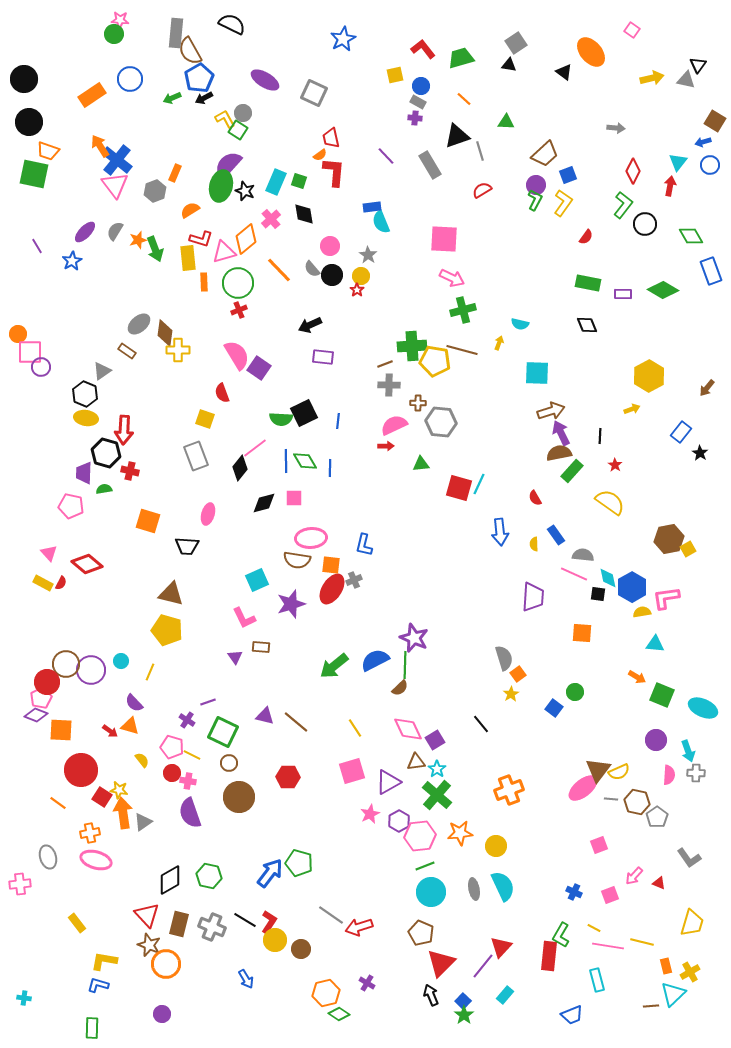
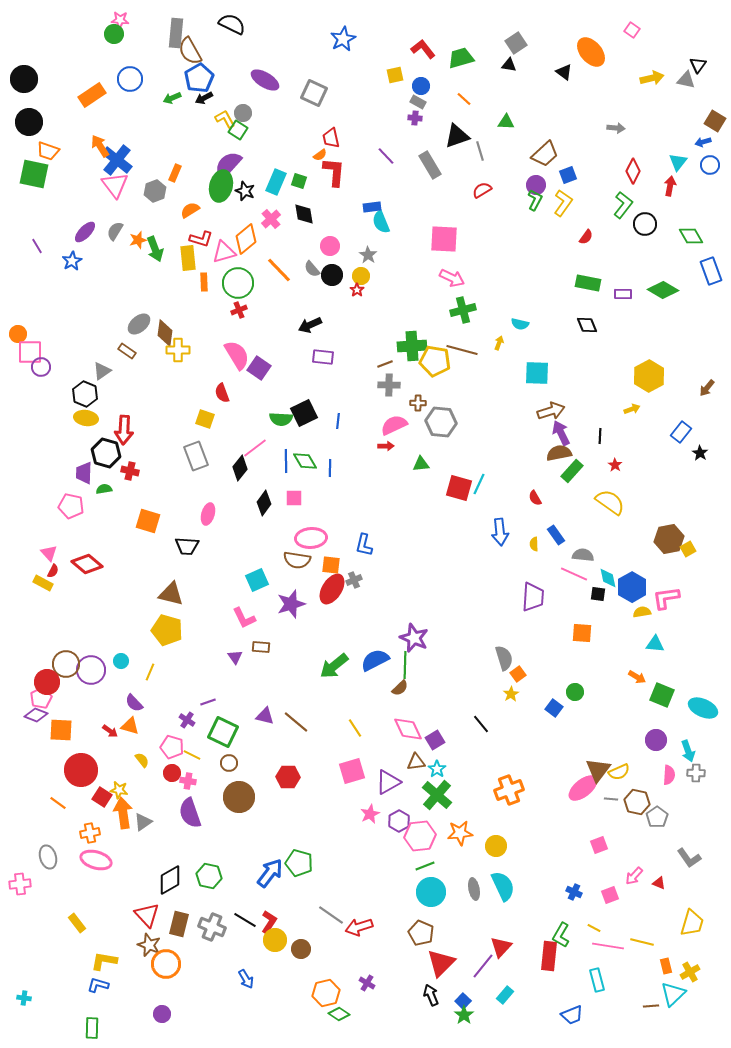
black diamond at (264, 503): rotated 40 degrees counterclockwise
red semicircle at (61, 583): moved 8 px left, 12 px up
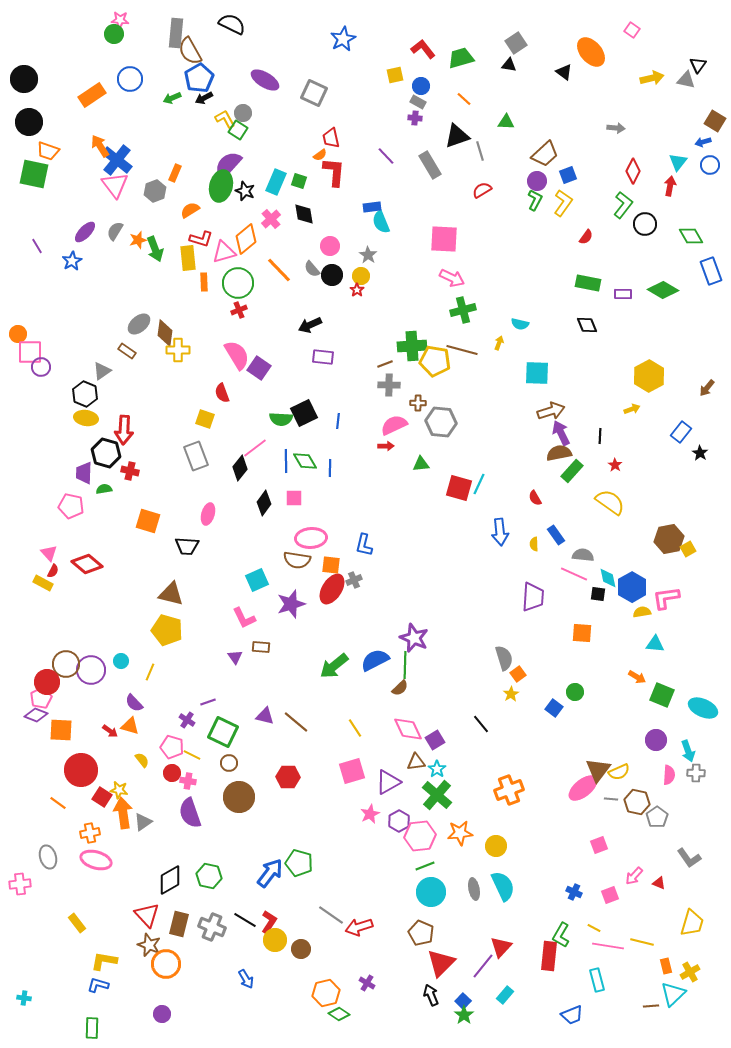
purple circle at (536, 185): moved 1 px right, 4 px up
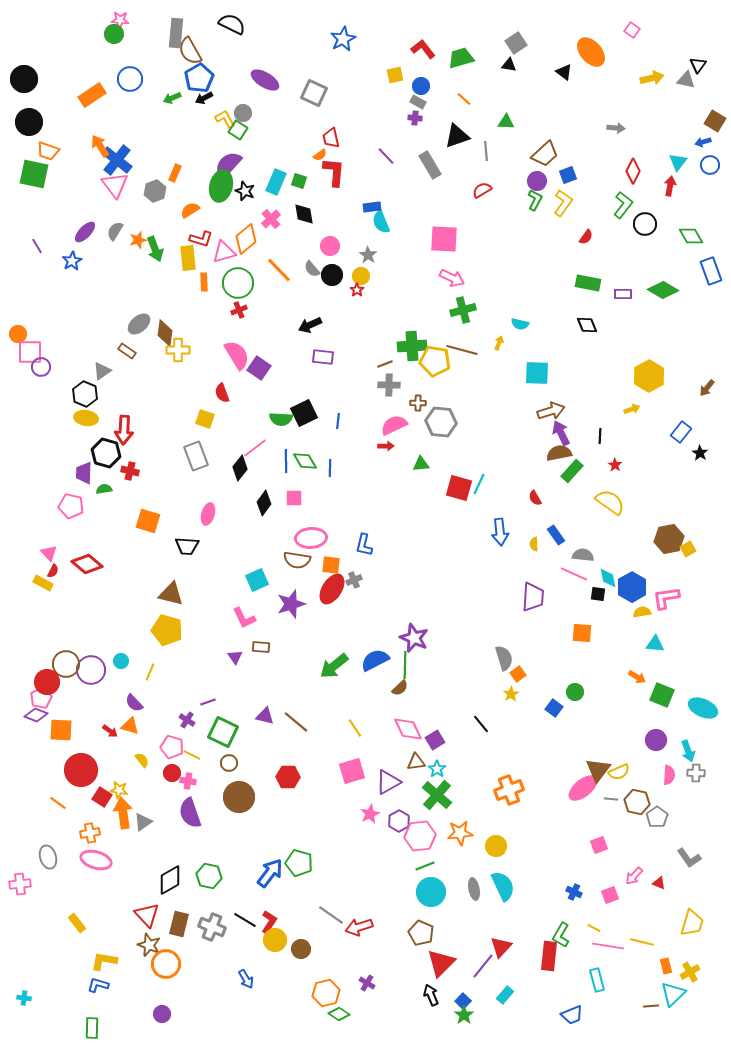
gray line at (480, 151): moved 6 px right; rotated 12 degrees clockwise
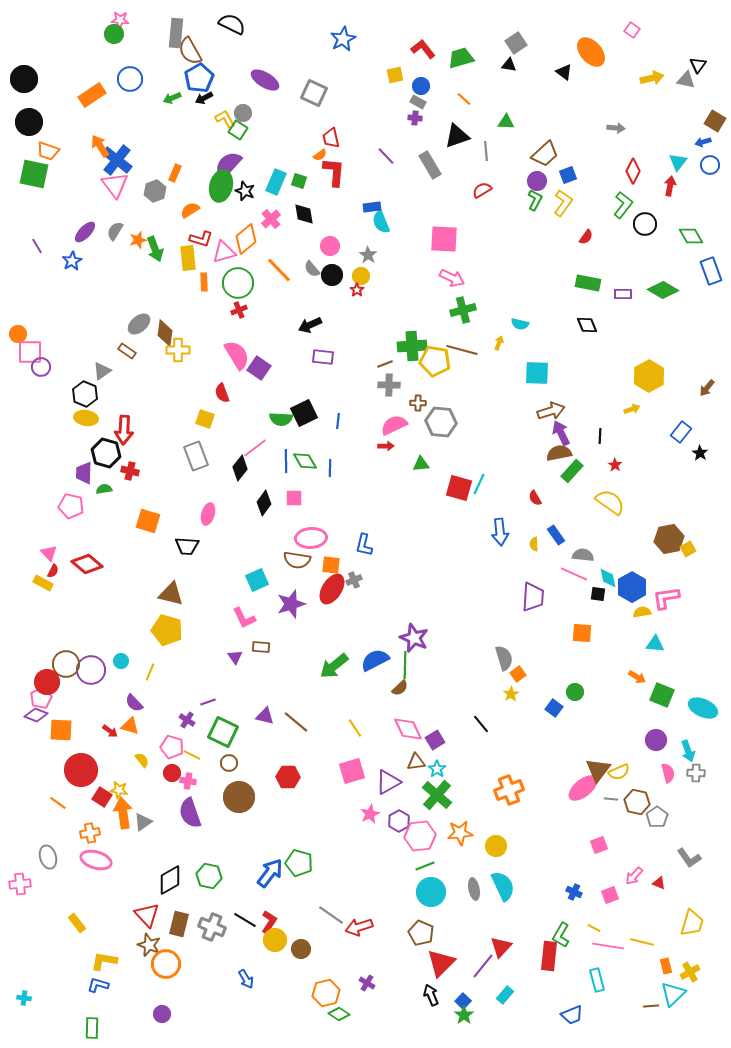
pink semicircle at (669, 775): moved 1 px left, 2 px up; rotated 18 degrees counterclockwise
